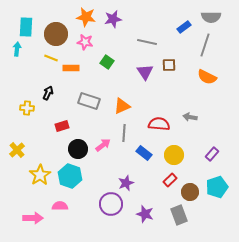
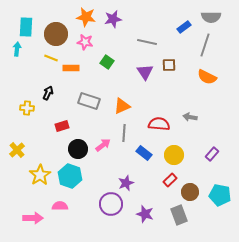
cyan pentagon at (217, 187): moved 3 px right, 8 px down; rotated 30 degrees clockwise
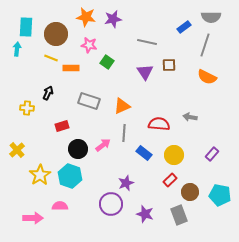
pink star at (85, 42): moved 4 px right, 3 px down
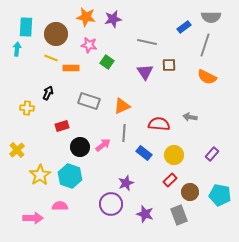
black circle at (78, 149): moved 2 px right, 2 px up
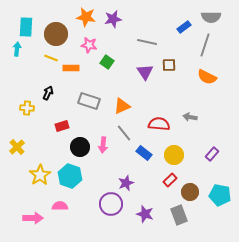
gray line at (124, 133): rotated 42 degrees counterclockwise
pink arrow at (103, 145): rotated 133 degrees clockwise
yellow cross at (17, 150): moved 3 px up
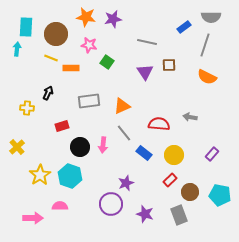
gray rectangle at (89, 101): rotated 25 degrees counterclockwise
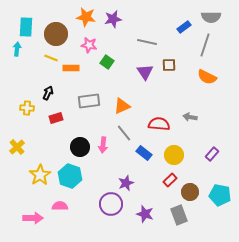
red rectangle at (62, 126): moved 6 px left, 8 px up
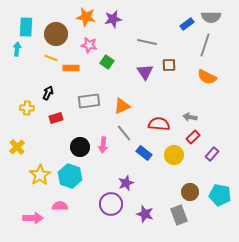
blue rectangle at (184, 27): moved 3 px right, 3 px up
red rectangle at (170, 180): moved 23 px right, 43 px up
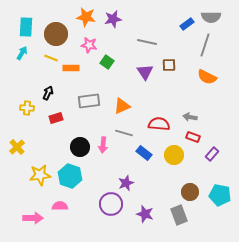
cyan arrow at (17, 49): moved 5 px right, 4 px down; rotated 24 degrees clockwise
gray line at (124, 133): rotated 36 degrees counterclockwise
red rectangle at (193, 137): rotated 64 degrees clockwise
yellow star at (40, 175): rotated 25 degrees clockwise
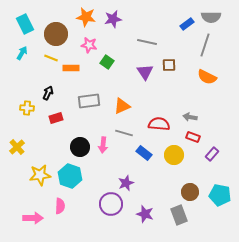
cyan rectangle at (26, 27): moved 1 px left, 3 px up; rotated 30 degrees counterclockwise
pink semicircle at (60, 206): rotated 91 degrees clockwise
